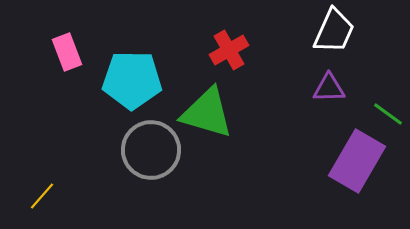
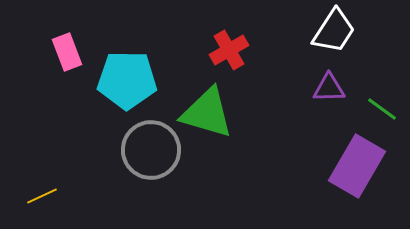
white trapezoid: rotated 9 degrees clockwise
cyan pentagon: moved 5 px left
green line: moved 6 px left, 5 px up
purple rectangle: moved 5 px down
yellow line: rotated 24 degrees clockwise
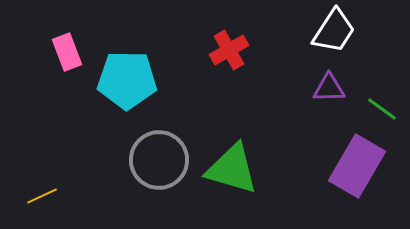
green triangle: moved 25 px right, 56 px down
gray circle: moved 8 px right, 10 px down
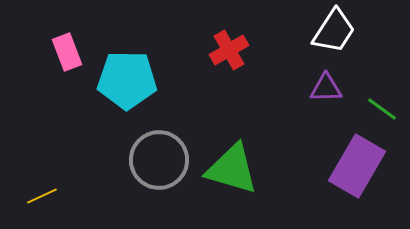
purple triangle: moved 3 px left
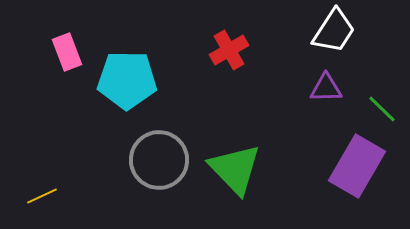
green line: rotated 8 degrees clockwise
green triangle: moved 3 px right; rotated 30 degrees clockwise
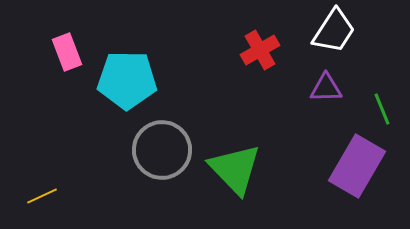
red cross: moved 31 px right
green line: rotated 24 degrees clockwise
gray circle: moved 3 px right, 10 px up
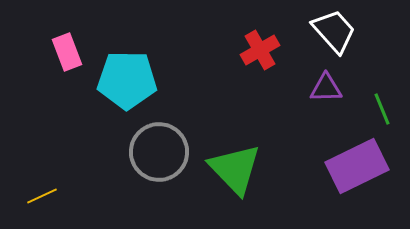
white trapezoid: rotated 75 degrees counterclockwise
gray circle: moved 3 px left, 2 px down
purple rectangle: rotated 34 degrees clockwise
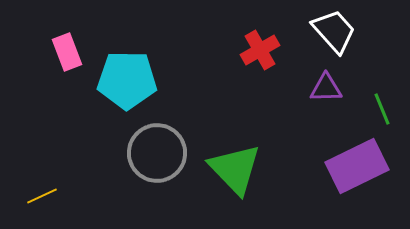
gray circle: moved 2 px left, 1 px down
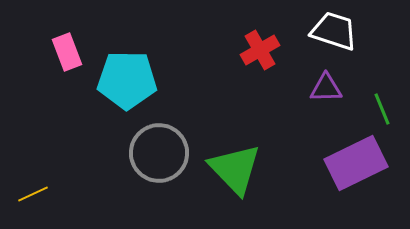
white trapezoid: rotated 30 degrees counterclockwise
gray circle: moved 2 px right
purple rectangle: moved 1 px left, 3 px up
yellow line: moved 9 px left, 2 px up
